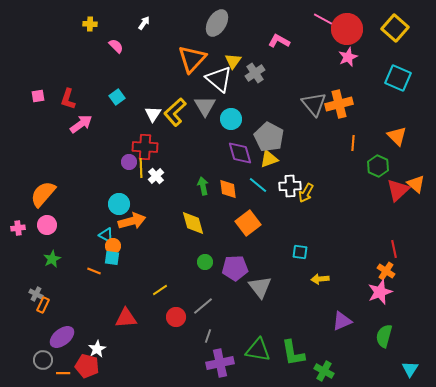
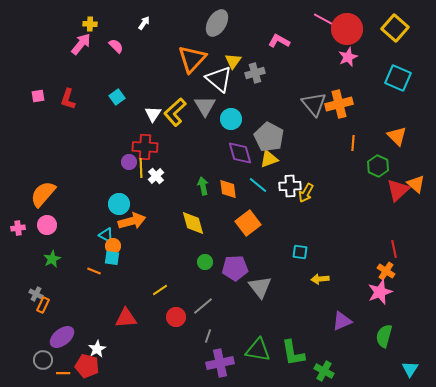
gray cross at (255, 73): rotated 18 degrees clockwise
pink arrow at (81, 124): moved 80 px up; rotated 15 degrees counterclockwise
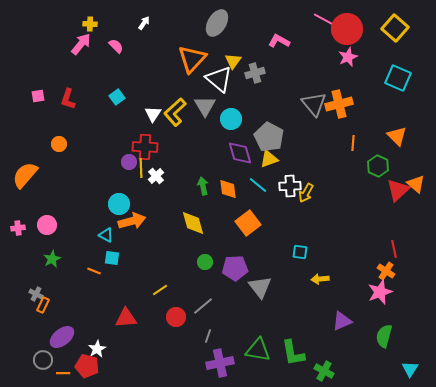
orange semicircle at (43, 194): moved 18 px left, 19 px up
orange circle at (113, 246): moved 54 px left, 102 px up
